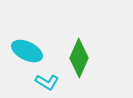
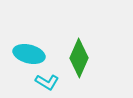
cyan ellipse: moved 2 px right, 3 px down; rotated 12 degrees counterclockwise
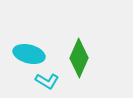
cyan L-shape: moved 1 px up
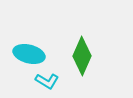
green diamond: moved 3 px right, 2 px up
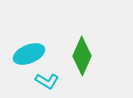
cyan ellipse: rotated 36 degrees counterclockwise
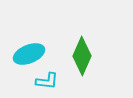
cyan L-shape: rotated 25 degrees counterclockwise
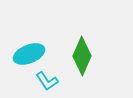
cyan L-shape: rotated 50 degrees clockwise
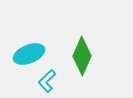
cyan L-shape: rotated 80 degrees clockwise
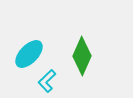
cyan ellipse: rotated 24 degrees counterclockwise
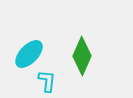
cyan L-shape: rotated 140 degrees clockwise
